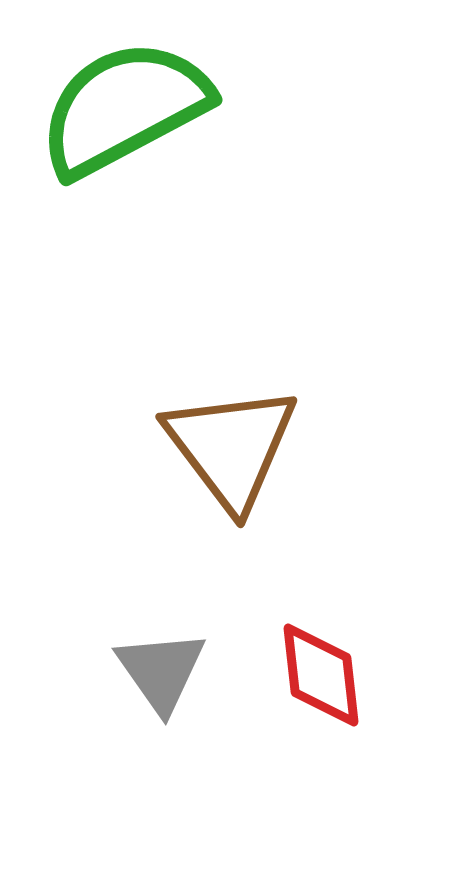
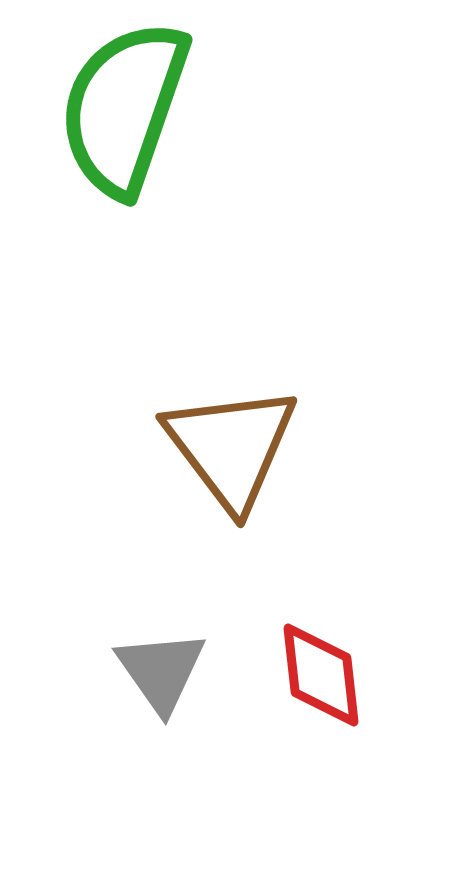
green semicircle: rotated 43 degrees counterclockwise
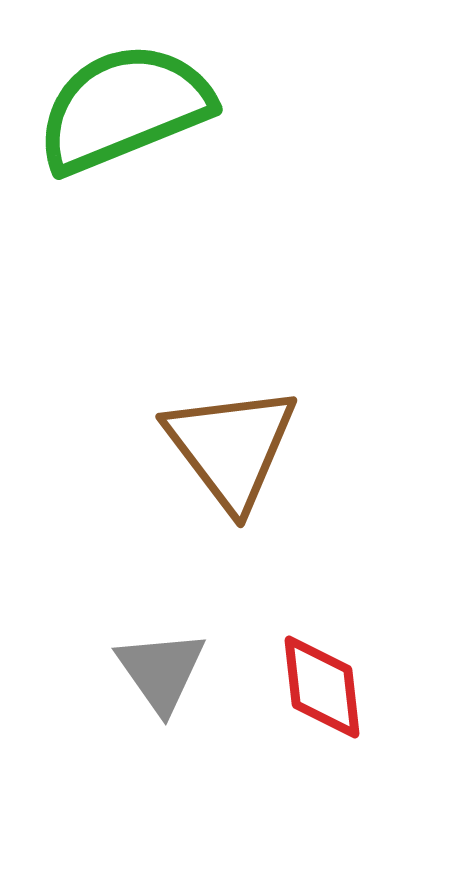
green semicircle: rotated 49 degrees clockwise
red diamond: moved 1 px right, 12 px down
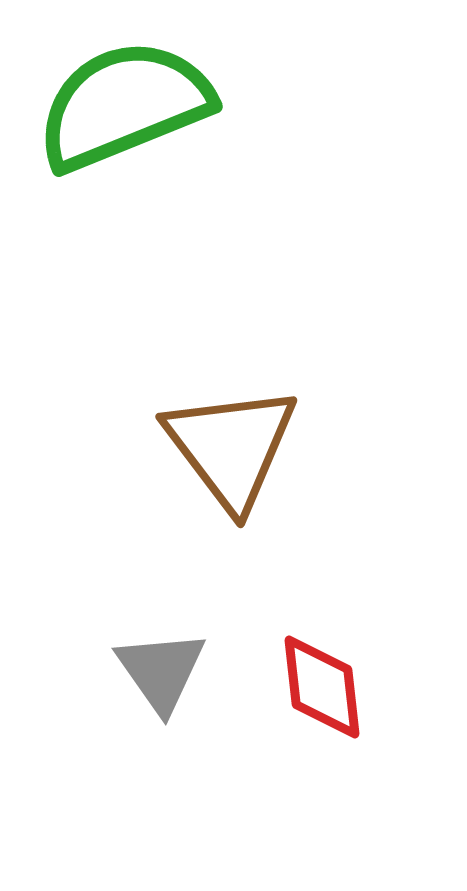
green semicircle: moved 3 px up
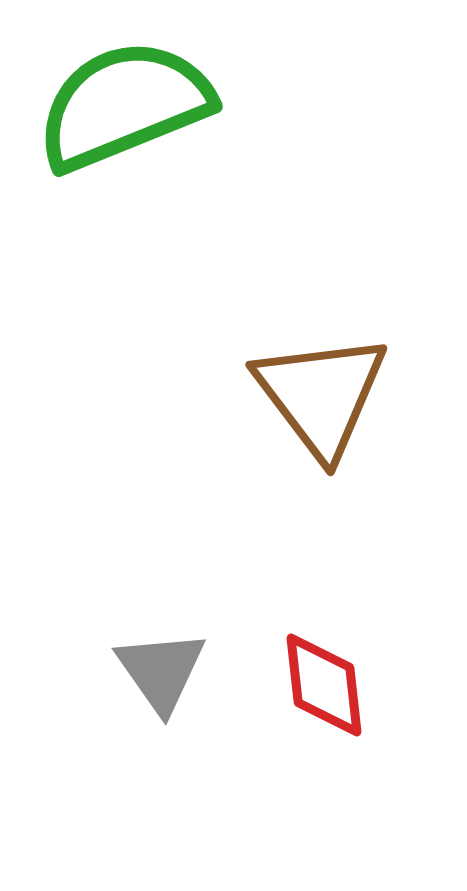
brown triangle: moved 90 px right, 52 px up
red diamond: moved 2 px right, 2 px up
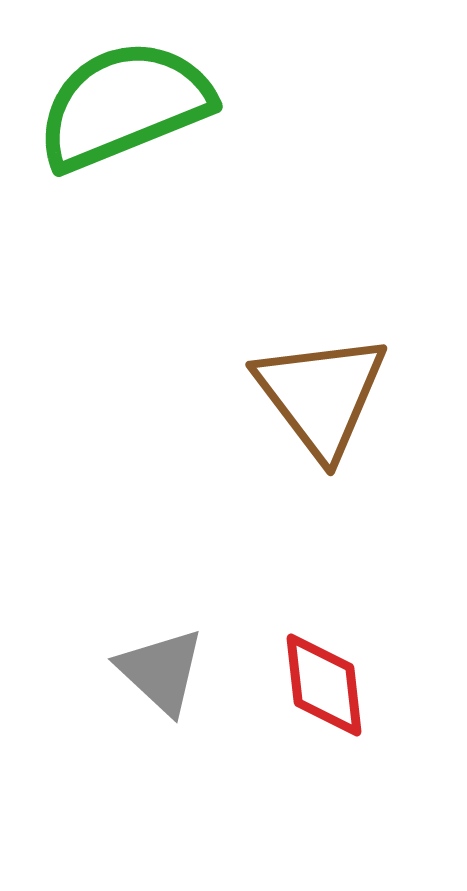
gray triangle: rotated 12 degrees counterclockwise
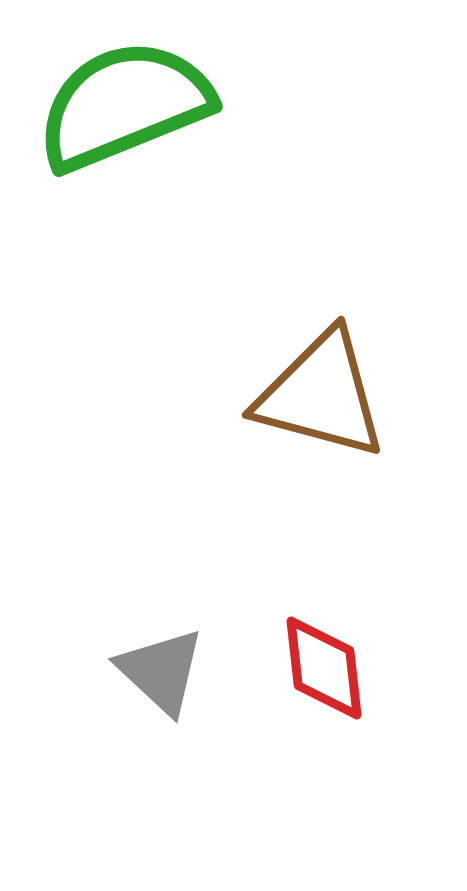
brown triangle: rotated 38 degrees counterclockwise
red diamond: moved 17 px up
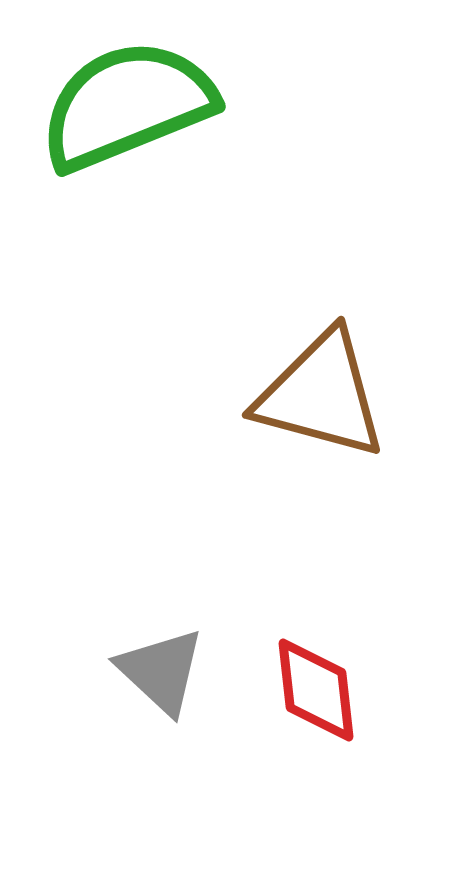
green semicircle: moved 3 px right
red diamond: moved 8 px left, 22 px down
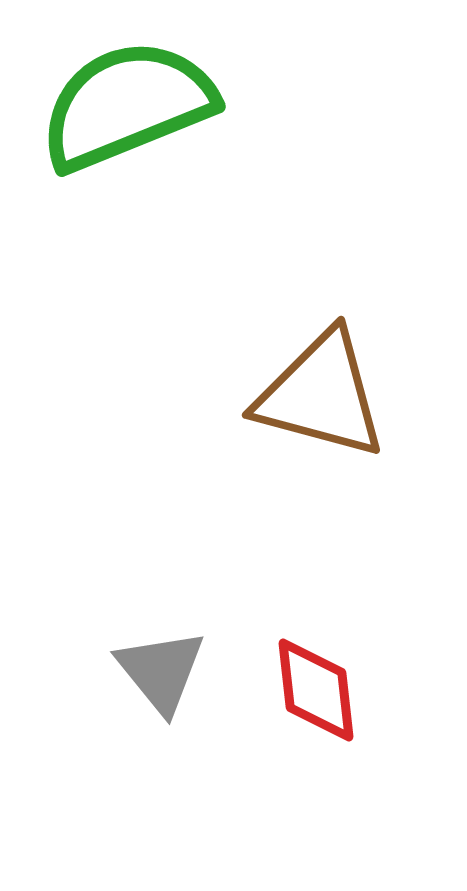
gray triangle: rotated 8 degrees clockwise
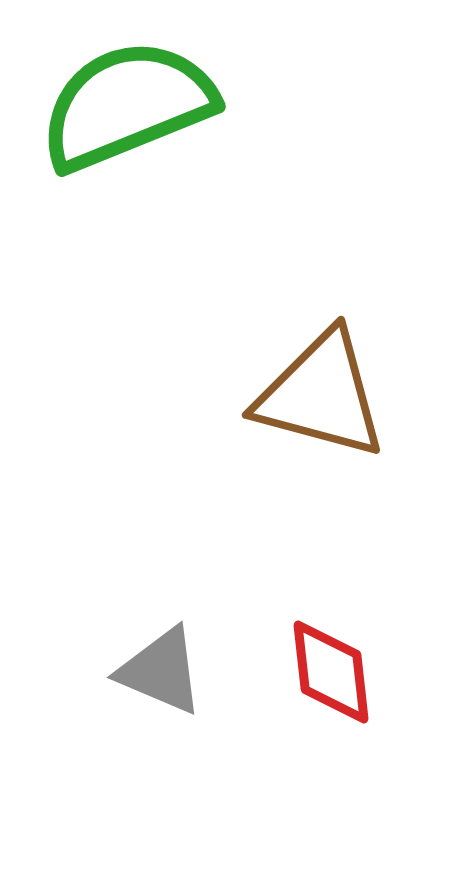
gray triangle: rotated 28 degrees counterclockwise
red diamond: moved 15 px right, 18 px up
